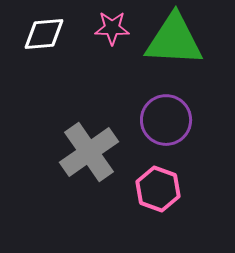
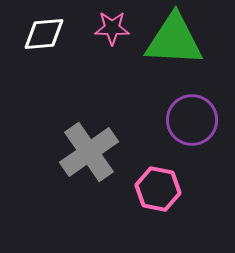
purple circle: moved 26 px right
pink hexagon: rotated 9 degrees counterclockwise
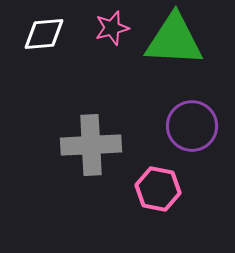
pink star: rotated 16 degrees counterclockwise
purple circle: moved 6 px down
gray cross: moved 2 px right, 7 px up; rotated 32 degrees clockwise
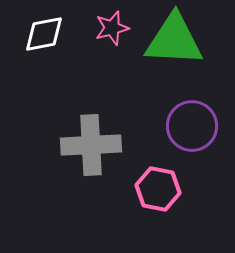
white diamond: rotated 6 degrees counterclockwise
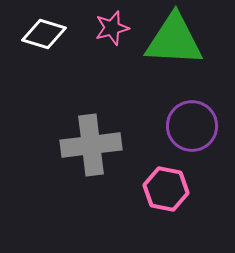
white diamond: rotated 27 degrees clockwise
gray cross: rotated 4 degrees counterclockwise
pink hexagon: moved 8 px right
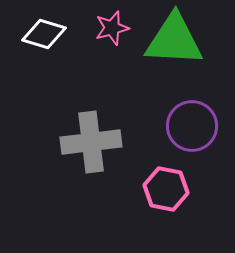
gray cross: moved 3 px up
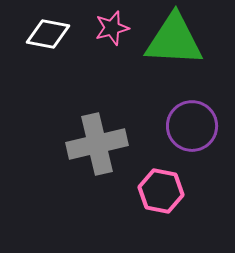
white diamond: moved 4 px right; rotated 6 degrees counterclockwise
gray cross: moved 6 px right, 2 px down; rotated 6 degrees counterclockwise
pink hexagon: moved 5 px left, 2 px down
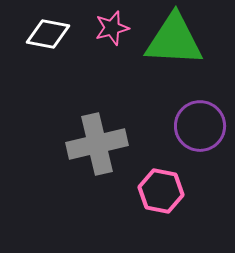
purple circle: moved 8 px right
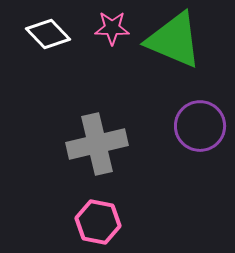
pink star: rotated 16 degrees clockwise
white diamond: rotated 36 degrees clockwise
green triangle: rotated 20 degrees clockwise
pink hexagon: moved 63 px left, 31 px down
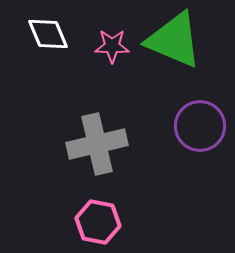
pink star: moved 18 px down
white diamond: rotated 21 degrees clockwise
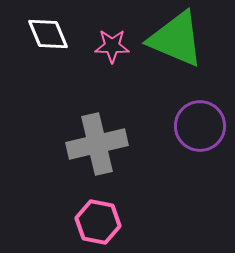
green triangle: moved 2 px right, 1 px up
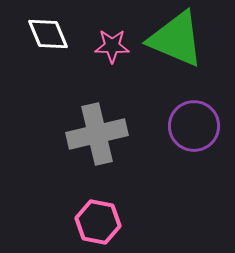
purple circle: moved 6 px left
gray cross: moved 10 px up
